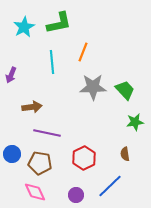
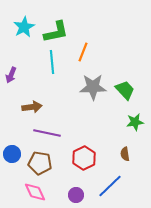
green L-shape: moved 3 px left, 9 px down
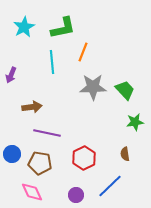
green L-shape: moved 7 px right, 4 px up
pink diamond: moved 3 px left
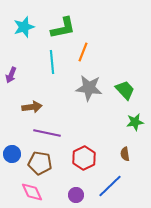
cyan star: rotated 10 degrees clockwise
gray star: moved 4 px left, 1 px down; rotated 8 degrees clockwise
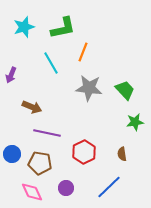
cyan line: moved 1 px left, 1 px down; rotated 25 degrees counterclockwise
brown arrow: rotated 30 degrees clockwise
brown semicircle: moved 3 px left
red hexagon: moved 6 px up
blue line: moved 1 px left, 1 px down
purple circle: moved 10 px left, 7 px up
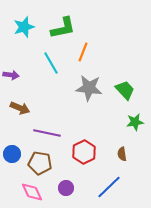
purple arrow: rotated 105 degrees counterclockwise
brown arrow: moved 12 px left, 1 px down
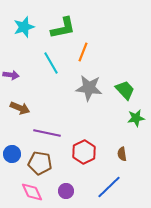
green star: moved 1 px right, 4 px up
purple circle: moved 3 px down
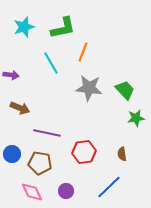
red hexagon: rotated 20 degrees clockwise
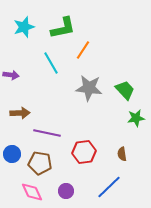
orange line: moved 2 px up; rotated 12 degrees clockwise
brown arrow: moved 5 px down; rotated 24 degrees counterclockwise
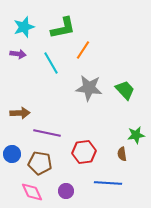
purple arrow: moved 7 px right, 21 px up
green star: moved 17 px down
blue line: moved 1 px left, 4 px up; rotated 48 degrees clockwise
